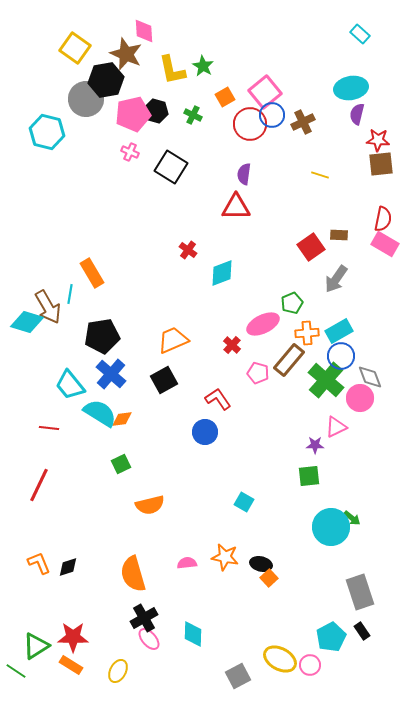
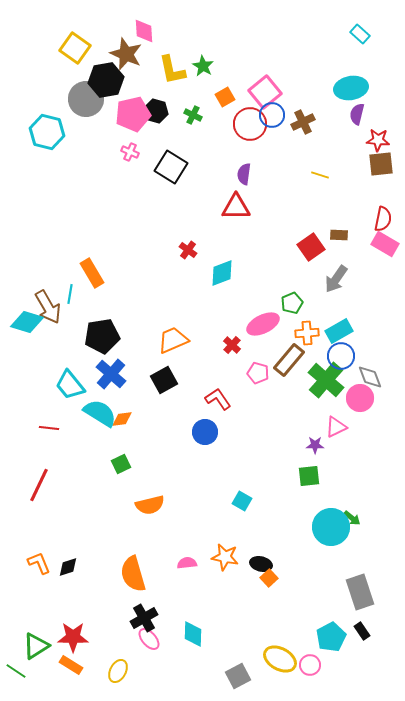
cyan square at (244, 502): moved 2 px left, 1 px up
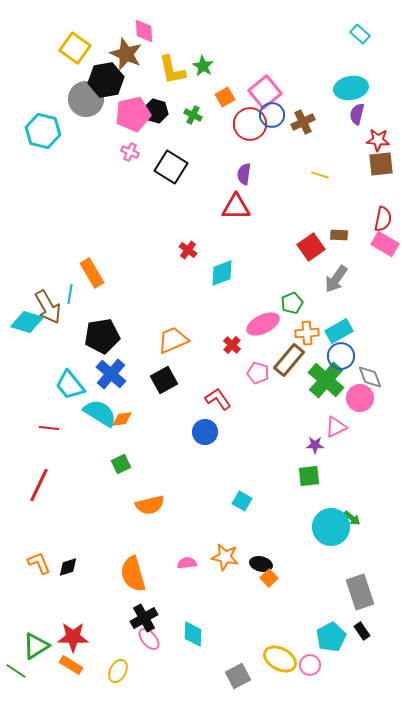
cyan hexagon at (47, 132): moved 4 px left, 1 px up
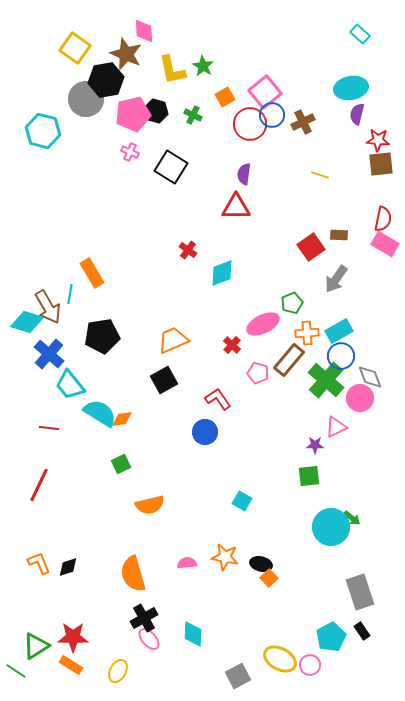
blue cross at (111, 374): moved 62 px left, 20 px up
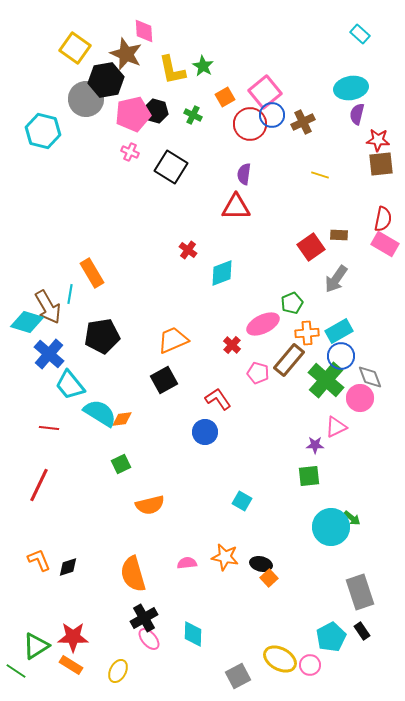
orange L-shape at (39, 563): moved 3 px up
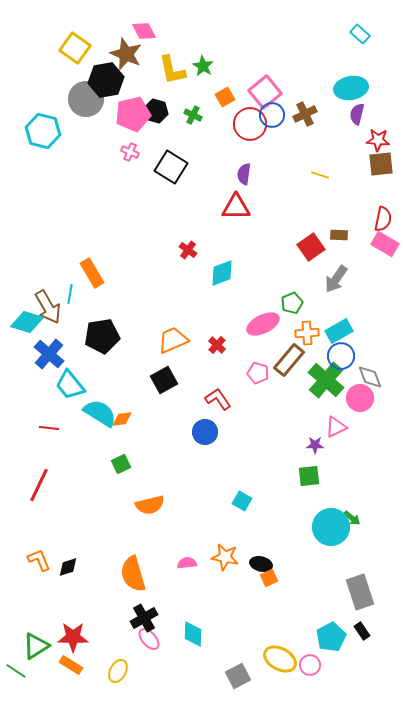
pink diamond at (144, 31): rotated 25 degrees counterclockwise
brown cross at (303, 122): moved 2 px right, 8 px up
red cross at (232, 345): moved 15 px left
orange square at (269, 578): rotated 18 degrees clockwise
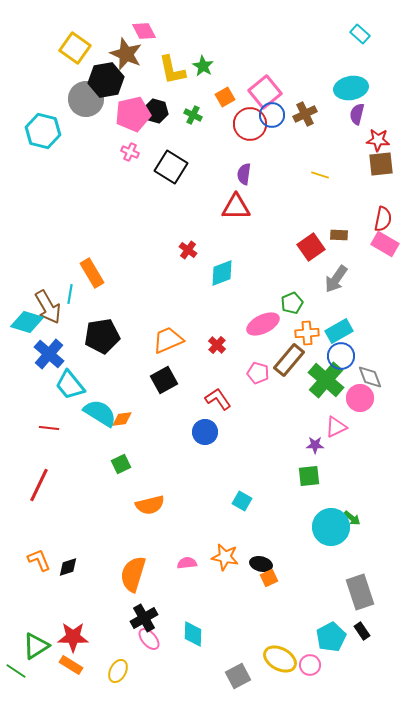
orange trapezoid at (173, 340): moved 5 px left
orange semicircle at (133, 574): rotated 33 degrees clockwise
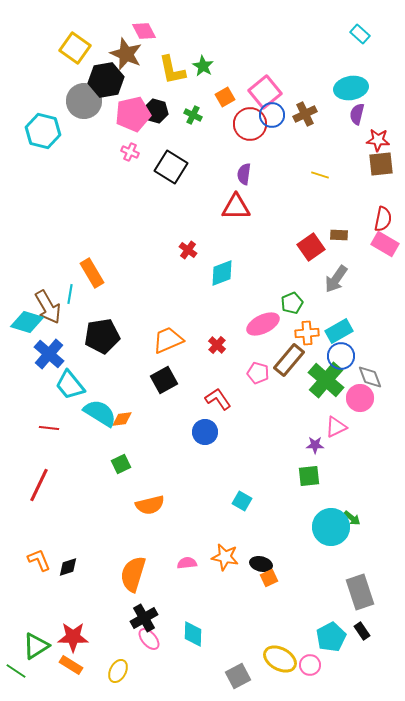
gray circle at (86, 99): moved 2 px left, 2 px down
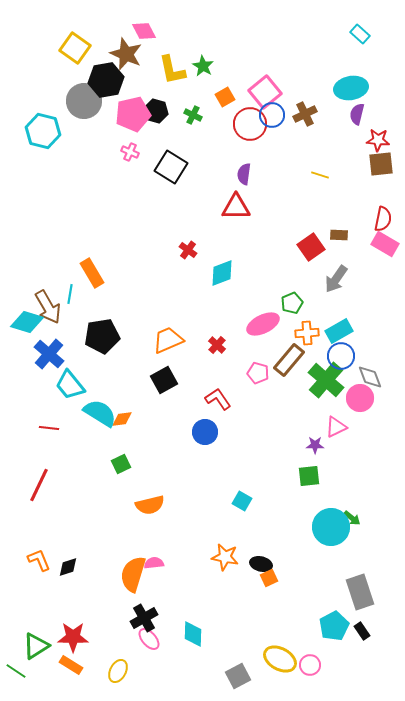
pink semicircle at (187, 563): moved 33 px left
cyan pentagon at (331, 637): moved 3 px right, 11 px up
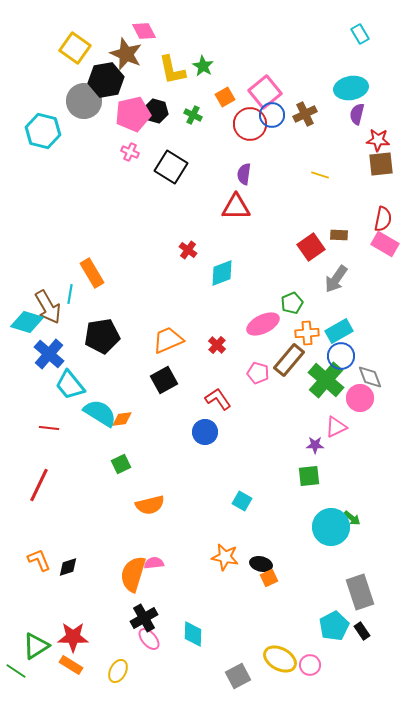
cyan rectangle at (360, 34): rotated 18 degrees clockwise
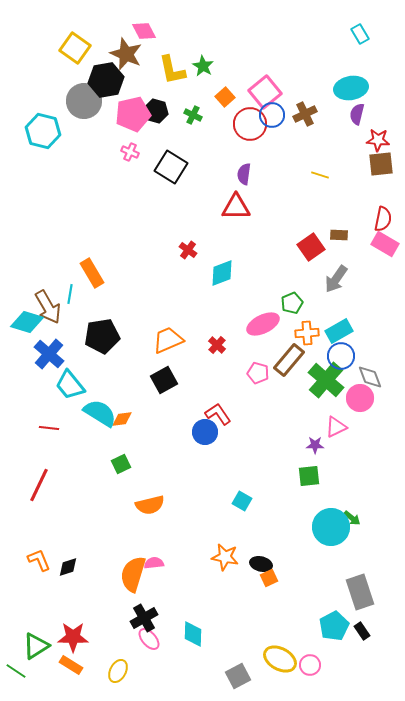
orange square at (225, 97): rotated 12 degrees counterclockwise
red L-shape at (218, 399): moved 15 px down
